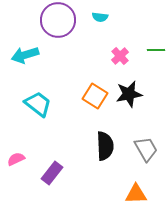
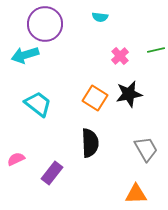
purple circle: moved 13 px left, 4 px down
green line: rotated 12 degrees counterclockwise
orange square: moved 2 px down
black semicircle: moved 15 px left, 3 px up
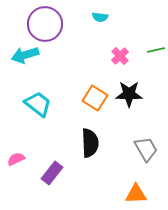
black star: rotated 12 degrees clockwise
